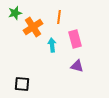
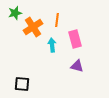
orange line: moved 2 px left, 3 px down
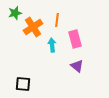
purple triangle: rotated 24 degrees clockwise
black square: moved 1 px right
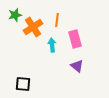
green star: moved 2 px down
